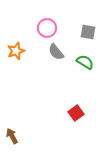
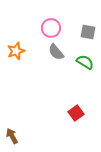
pink circle: moved 4 px right
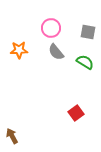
orange star: moved 3 px right, 1 px up; rotated 18 degrees clockwise
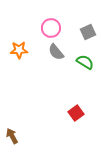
gray square: rotated 35 degrees counterclockwise
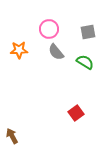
pink circle: moved 2 px left, 1 px down
gray square: rotated 14 degrees clockwise
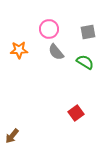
brown arrow: rotated 112 degrees counterclockwise
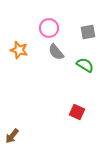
pink circle: moved 1 px up
orange star: rotated 18 degrees clockwise
green semicircle: moved 3 px down
red square: moved 1 px right, 1 px up; rotated 28 degrees counterclockwise
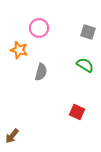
pink circle: moved 10 px left
gray square: rotated 28 degrees clockwise
gray semicircle: moved 15 px left, 20 px down; rotated 126 degrees counterclockwise
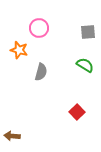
gray square: rotated 21 degrees counterclockwise
red square: rotated 21 degrees clockwise
brown arrow: rotated 56 degrees clockwise
